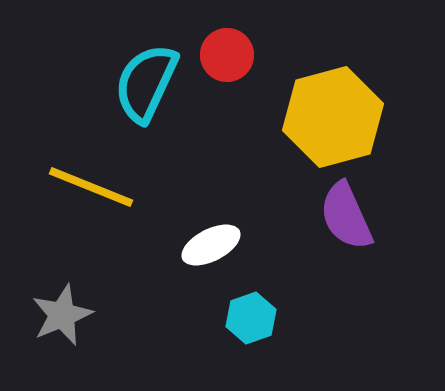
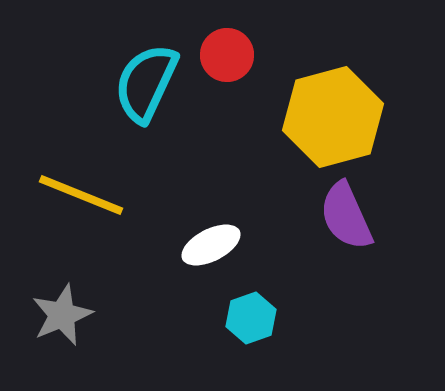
yellow line: moved 10 px left, 8 px down
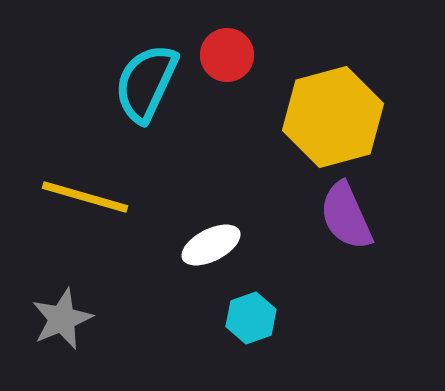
yellow line: moved 4 px right, 2 px down; rotated 6 degrees counterclockwise
gray star: moved 4 px down
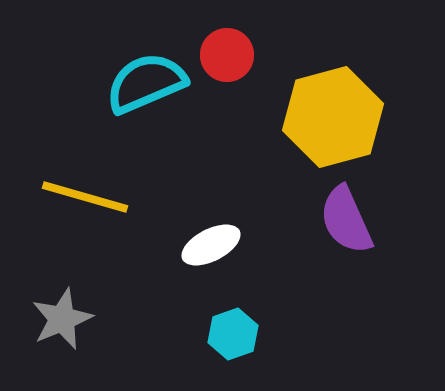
cyan semicircle: rotated 42 degrees clockwise
purple semicircle: moved 4 px down
cyan hexagon: moved 18 px left, 16 px down
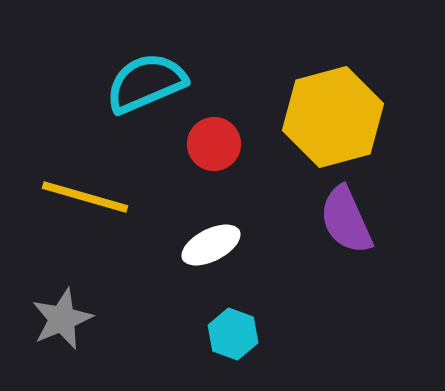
red circle: moved 13 px left, 89 px down
cyan hexagon: rotated 21 degrees counterclockwise
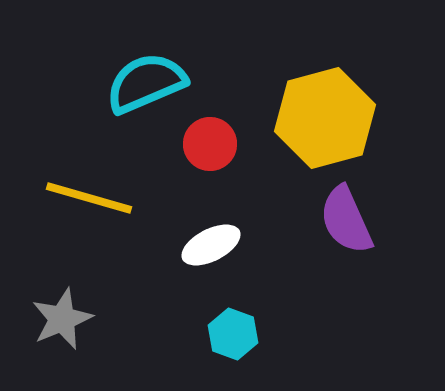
yellow hexagon: moved 8 px left, 1 px down
red circle: moved 4 px left
yellow line: moved 4 px right, 1 px down
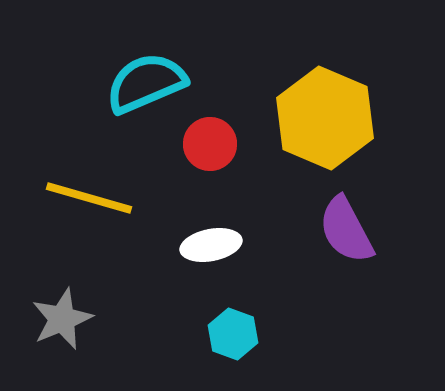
yellow hexagon: rotated 22 degrees counterclockwise
purple semicircle: moved 10 px down; rotated 4 degrees counterclockwise
white ellipse: rotated 16 degrees clockwise
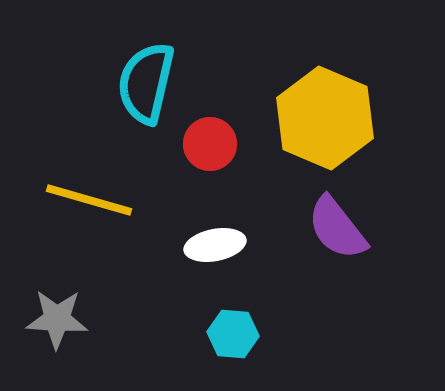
cyan semicircle: rotated 54 degrees counterclockwise
yellow line: moved 2 px down
purple semicircle: moved 9 px left, 2 px up; rotated 10 degrees counterclockwise
white ellipse: moved 4 px right
gray star: moved 5 px left; rotated 26 degrees clockwise
cyan hexagon: rotated 15 degrees counterclockwise
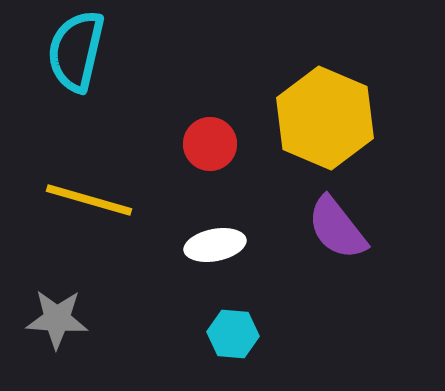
cyan semicircle: moved 70 px left, 32 px up
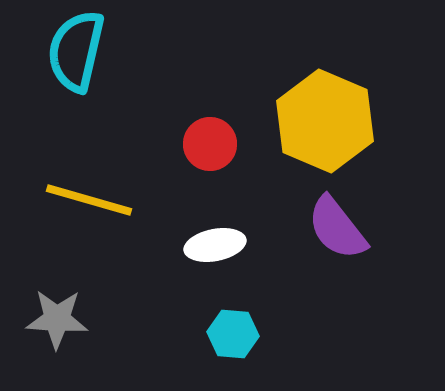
yellow hexagon: moved 3 px down
